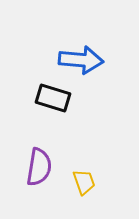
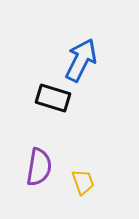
blue arrow: rotated 69 degrees counterclockwise
yellow trapezoid: moved 1 px left
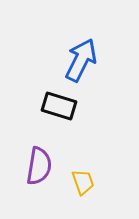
black rectangle: moved 6 px right, 8 px down
purple semicircle: moved 1 px up
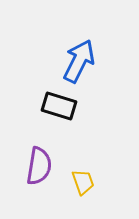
blue arrow: moved 2 px left, 1 px down
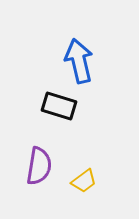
blue arrow: rotated 39 degrees counterclockwise
yellow trapezoid: moved 1 px right, 1 px up; rotated 72 degrees clockwise
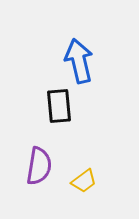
black rectangle: rotated 68 degrees clockwise
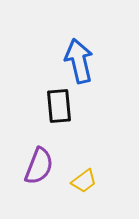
purple semicircle: rotated 12 degrees clockwise
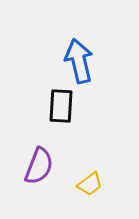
black rectangle: moved 2 px right; rotated 8 degrees clockwise
yellow trapezoid: moved 6 px right, 3 px down
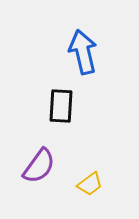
blue arrow: moved 4 px right, 9 px up
purple semicircle: rotated 15 degrees clockwise
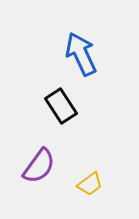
blue arrow: moved 2 px left, 2 px down; rotated 12 degrees counterclockwise
black rectangle: rotated 36 degrees counterclockwise
